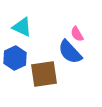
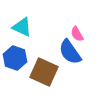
blue semicircle: rotated 8 degrees clockwise
blue hexagon: rotated 15 degrees counterclockwise
brown square: moved 2 px up; rotated 32 degrees clockwise
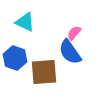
cyan triangle: moved 3 px right, 5 px up
pink semicircle: moved 3 px left, 1 px up; rotated 70 degrees clockwise
brown square: rotated 28 degrees counterclockwise
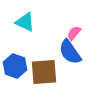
blue hexagon: moved 8 px down
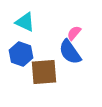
blue hexagon: moved 6 px right, 12 px up
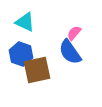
brown square: moved 7 px left, 2 px up; rotated 8 degrees counterclockwise
